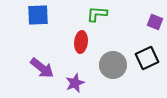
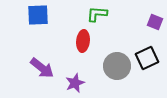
red ellipse: moved 2 px right, 1 px up
gray circle: moved 4 px right, 1 px down
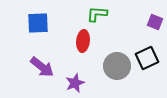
blue square: moved 8 px down
purple arrow: moved 1 px up
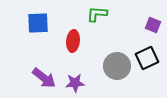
purple square: moved 2 px left, 3 px down
red ellipse: moved 10 px left
purple arrow: moved 2 px right, 11 px down
purple star: rotated 18 degrees clockwise
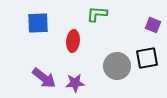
black square: rotated 15 degrees clockwise
